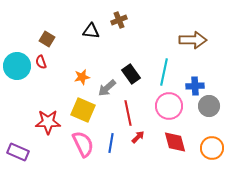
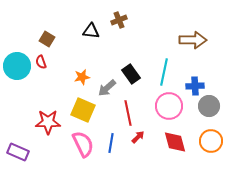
orange circle: moved 1 px left, 7 px up
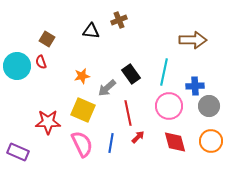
orange star: moved 1 px up
pink semicircle: moved 1 px left
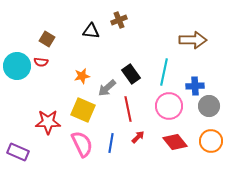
red semicircle: rotated 64 degrees counterclockwise
red line: moved 4 px up
red diamond: rotated 25 degrees counterclockwise
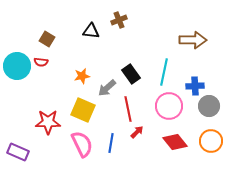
red arrow: moved 1 px left, 5 px up
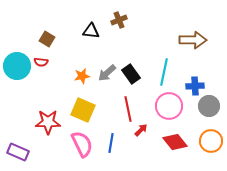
gray arrow: moved 15 px up
red arrow: moved 4 px right, 2 px up
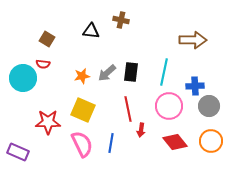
brown cross: moved 2 px right; rotated 35 degrees clockwise
red semicircle: moved 2 px right, 2 px down
cyan circle: moved 6 px right, 12 px down
black rectangle: moved 2 px up; rotated 42 degrees clockwise
red arrow: rotated 144 degrees clockwise
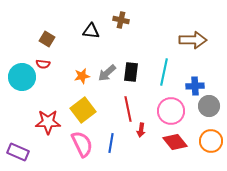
cyan circle: moved 1 px left, 1 px up
pink circle: moved 2 px right, 5 px down
yellow square: rotated 30 degrees clockwise
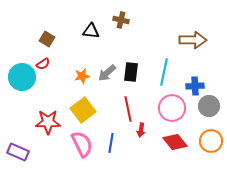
red semicircle: rotated 40 degrees counterclockwise
pink circle: moved 1 px right, 3 px up
